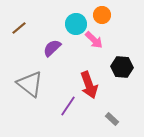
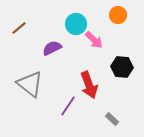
orange circle: moved 16 px right
purple semicircle: rotated 18 degrees clockwise
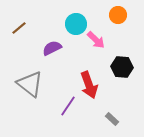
pink arrow: moved 2 px right
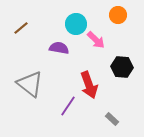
brown line: moved 2 px right
purple semicircle: moved 7 px right; rotated 36 degrees clockwise
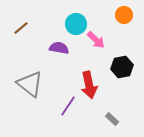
orange circle: moved 6 px right
black hexagon: rotated 15 degrees counterclockwise
red arrow: rotated 8 degrees clockwise
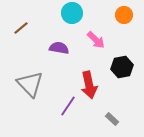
cyan circle: moved 4 px left, 11 px up
gray triangle: rotated 8 degrees clockwise
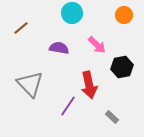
pink arrow: moved 1 px right, 5 px down
gray rectangle: moved 2 px up
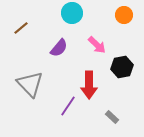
purple semicircle: rotated 120 degrees clockwise
red arrow: rotated 12 degrees clockwise
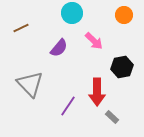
brown line: rotated 14 degrees clockwise
pink arrow: moved 3 px left, 4 px up
red arrow: moved 8 px right, 7 px down
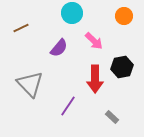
orange circle: moved 1 px down
red arrow: moved 2 px left, 13 px up
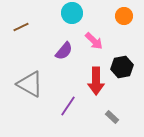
brown line: moved 1 px up
purple semicircle: moved 5 px right, 3 px down
red arrow: moved 1 px right, 2 px down
gray triangle: rotated 16 degrees counterclockwise
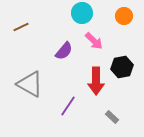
cyan circle: moved 10 px right
